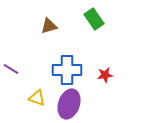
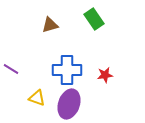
brown triangle: moved 1 px right, 1 px up
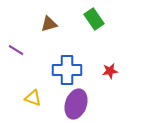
brown triangle: moved 1 px left, 1 px up
purple line: moved 5 px right, 19 px up
red star: moved 5 px right, 4 px up
yellow triangle: moved 4 px left
purple ellipse: moved 7 px right
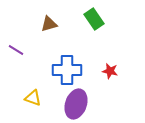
red star: rotated 21 degrees clockwise
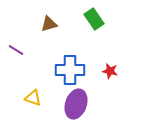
blue cross: moved 3 px right
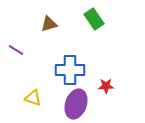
red star: moved 4 px left, 15 px down; rotated 14 degrees counterclockwise
